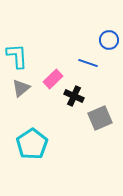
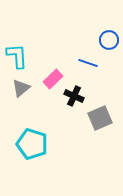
cyan pentagon: rotated 20 degrees counterclockwise
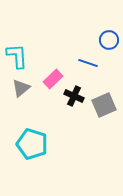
gray square: moved 4 px right, 13 px up
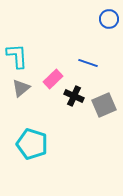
blue circle: moved 21 px up
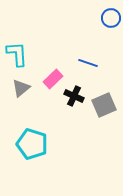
blue circle: moved 2 px right, 1 px up
cyan L-shape: moved 2 px up
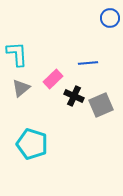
blue circle: moved 1 px left
blue line: rotated 24 degrees counterclockwise
gray square: moved 3 px left
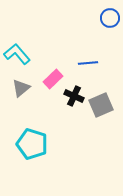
cyan L-shape: rotated 36 degrees counterclockwise
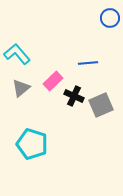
pink rectangle: moved 2 px down
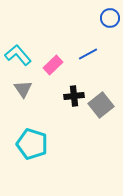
cyan L-shape: moved 1 px right, 1 px down
blue line: moved 9 px up; rotated 24 degrees counterclockwise
pink rectangle: moved 16 px up
gray triangle: moved 2 px right, 1 px down; rotated 24 degrees counterclockwise
black cross: rotated 30 degrees counterclockwise
gray square: rotated 15 degrees counterclockwise
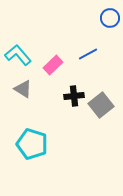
gray triangle: rotated 24 degrees counterclockwise
